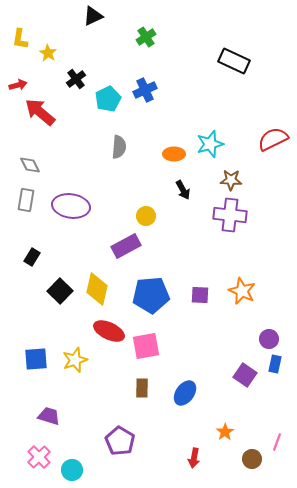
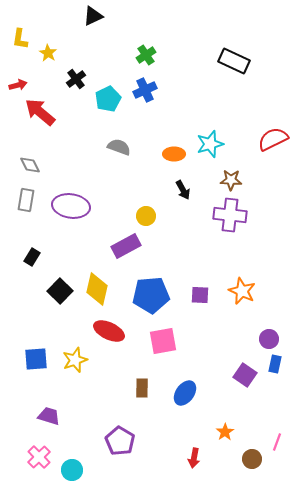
green cross at (146, 37): moved 18 px down
gray semicircle at (119, 147): rotated 75 degrees counterclockwise
pink square at (146, 346): moved 17 px right, 5 px up
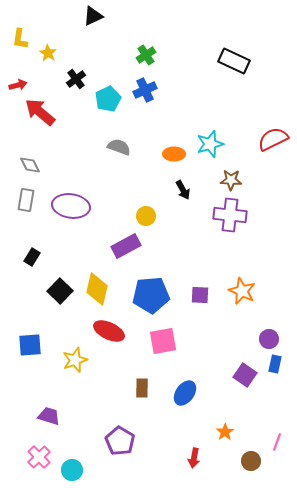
blue square at (36, 359): moved 6 px left, 14 px up
brown circle at (252, 459): moved 1 px left, 2 px down
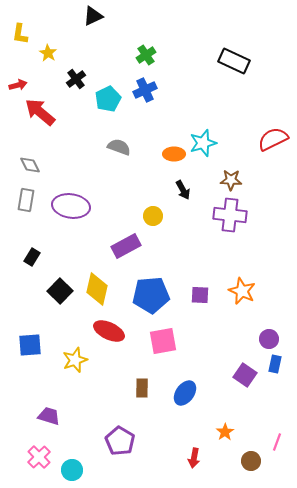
yellow L-shape at (20, 39): moved 5 px up
cyan star at (210, 144): moved 7 px left, 1 px up
yellow circle at (146, 216): moved 7 px right
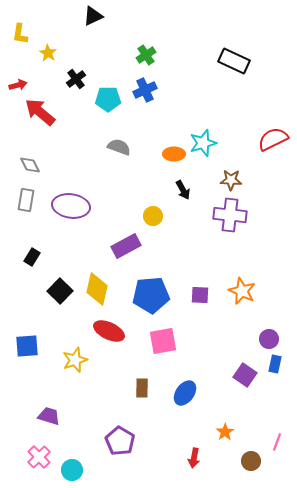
cyan pentagon at (108, 99): rotated 25 degrees clockwise
blue square at (30, 345): moved 3 px left, 1 px down
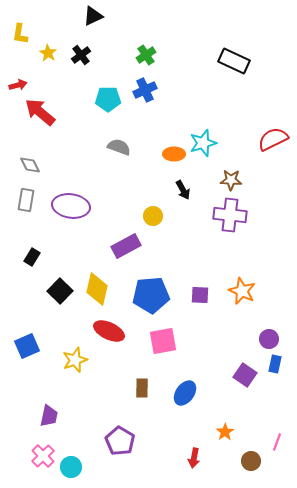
black cross at (76, 79): moved 5 px right, 24 px up
blue square at (27, 346): rotated 20 degrees counterclockwise
purple trapezoid at (49, 416): rotated 85 degrees clockwise
pink cross at (39, 457): moved 4 px right, 1 px up
cyan circle at (72, 470): moved 1 px left, 3 px up
